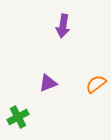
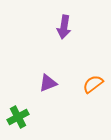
purple arrow: moved 1 px right, 1 px down
orange semicircle: moved 3 px left
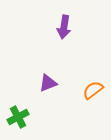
orange semicircle: moved 6 px down
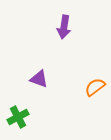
purple triangle: moved 9 px left, 4 px up; rotated 42 degrees clockwise
orange semicircle: moved 2 px right, 3 px up
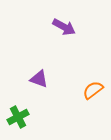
purple arrow: rotated 70 degrees counterclockwise
orange semicircle: moved 2 px left, 3 px down
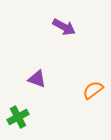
purple triangle: moved 2 px left
